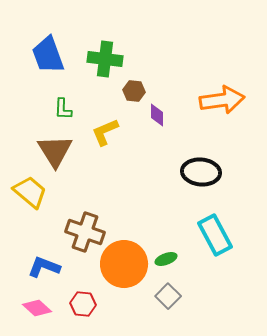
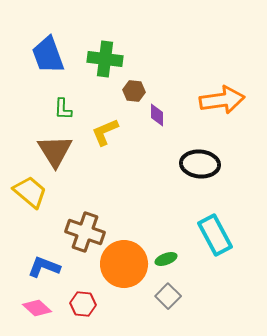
black ellipse: moved 1 px left, 8 px up
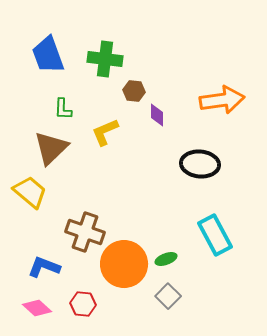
brown triangle: moved 4 px left, 3 px up; rotated 18 degrees clockwise
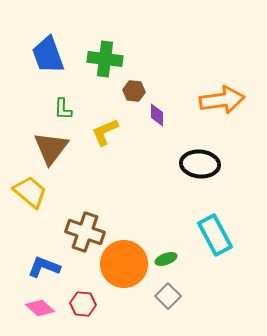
brown triangle: rotated 9 degrees counterclockwise
pink diamond: moved 3 px right
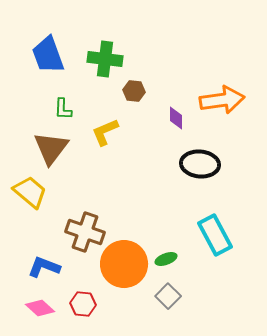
purple diamond: moved 19 px right, 3 px down
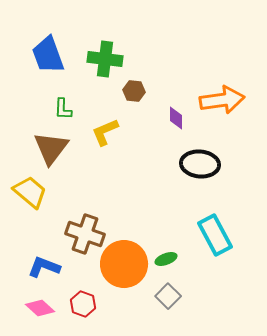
brown cross: moved 2 px down
red hexagon: rotated 15 degrees clockwise
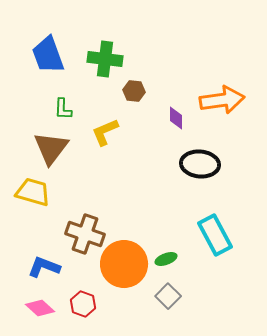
yellow trapezoid: moved 3 px right; rotated 24 degrees counterclockwise
